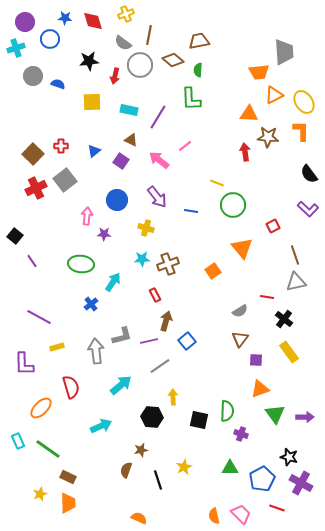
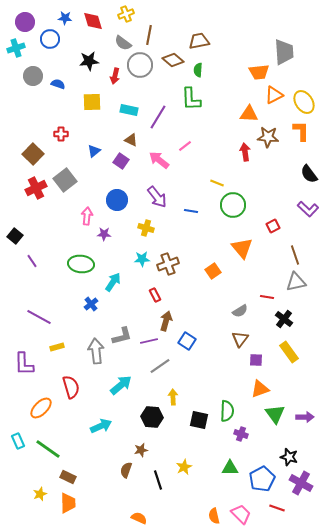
red cross at (61, 146): moved 12 px up
blue square at (187, 341): rotated 18 degrees counterclockwise
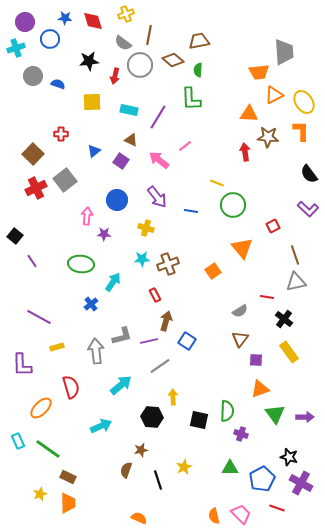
purple L-shape at (24, 364): moved 2 px left, 1 px down
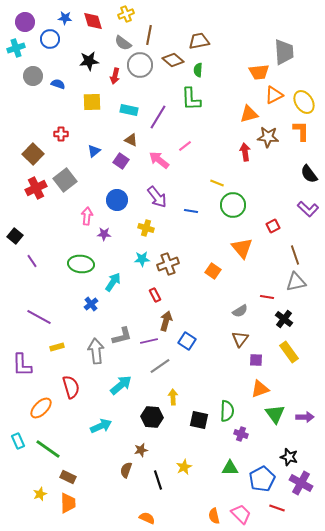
orange triangle at (249, 114): rotated 18 degrees counterclockwise
orange square at (213, 271): rotated 21 degrees counterclockwise
orange semicircle at (139, 518): moved 8 px right
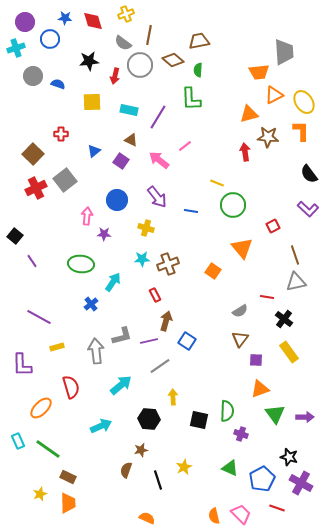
black hexagon at (152, 417): moved 3 px left, 2 px down
green triangle at (230, 468): rotated 24 degrees clockwise
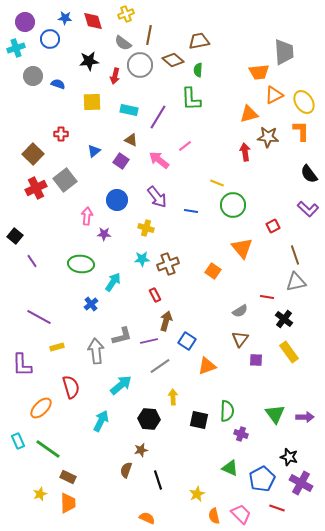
orange triangle at (260, 389): moved 53 px left, 23 px up
cyan arrow at (101, 426): moved 5 px up; rotated 40 degrees counterclockwise
yellow star at (184, 467): moved 13 px right, 27 px down
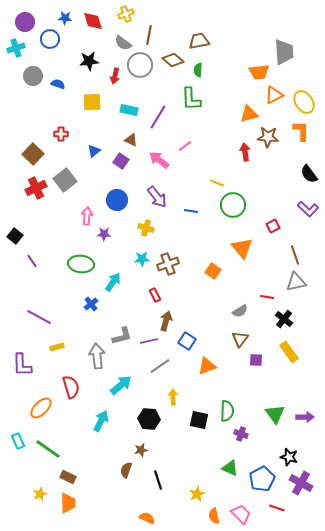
gray arrow at (96, 351): moved 1 px right, 5 px down
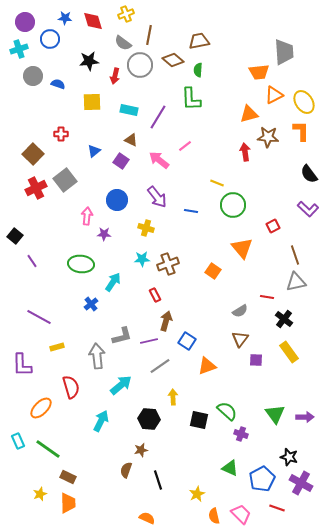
cyan cross at (16, 48): moved 3 px right, 1 px down
green semicircle at (227, 411): rotated 50 degrees counterclockwise
